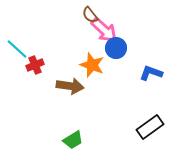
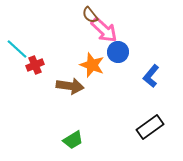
blue circle: moved 2 px right, 4 px down
blue L-shape: moved 3 px down; rotated 70 degrees counterclockwise
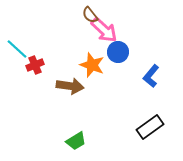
green trapezoid: moved 3 px right, 1 px down
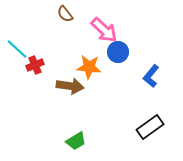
brown semicircle: moved 25 px left, 1 px up
orange star: moved 3 px left, 2 px down; rotated 15 degrees counterclockwise
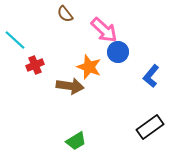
cyan line: moved 2 px left, 9 px up
orange star: rotated 15 degrees clockwise
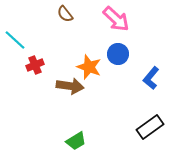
pink arrow: moved 12 px right, 11 px up
blue circle: moved 2 px down
blue L-shape: moved 2 px down
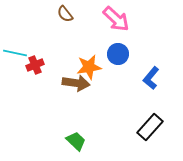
cyan line: moved 13 px down; rotated 30 degrees counterclockwise
orange star: rotated 30 degrees counterclockwise
brown arrow: moved 6 px right, 3 px up
black rectangle: rotated 12 degrees counterclockwise
green trapezoid: rotated 105 degrees counterclockwise
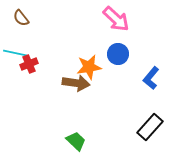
brown semicircle: moved 44 px left, 4 px down
red cross: moved 6 px left, 1 px up
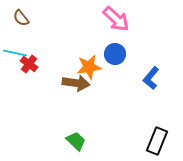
blue circle: moved 3 px left
red cross: rotated 30 degrees counterclockwise
black rectangle: moved 7 px right, 14 px down; rotated 20 degrees counterclockwise
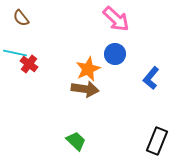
orange star: moved 1 px left, 2 px down; rotated 15 degrees counterclockwise
brown arrow: moved 9 px right, 6 px down
